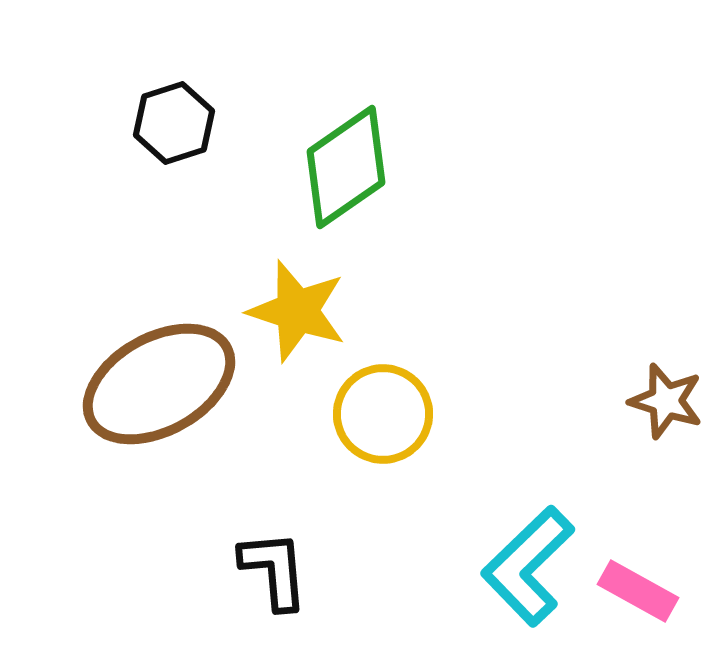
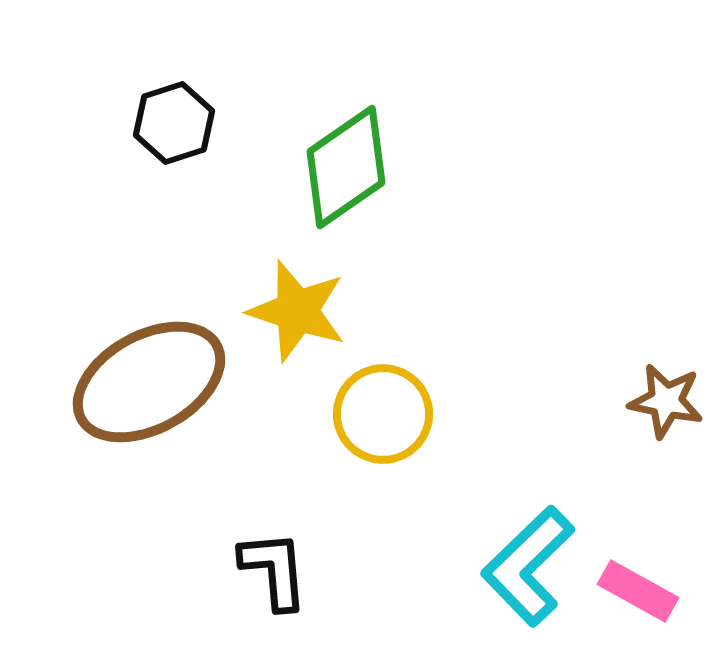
brown ellipse: moved 10 px left, 2 px up
brown star: rotated 6 degrees counterclockwise
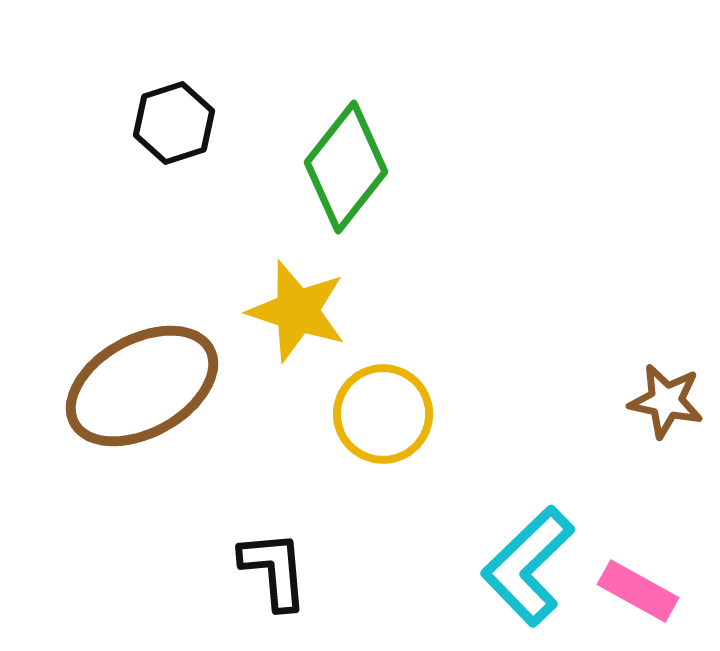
green diamond: rotated 17 degrees counterclockwise
brown ellipse: moved 7 px left, 4 px down
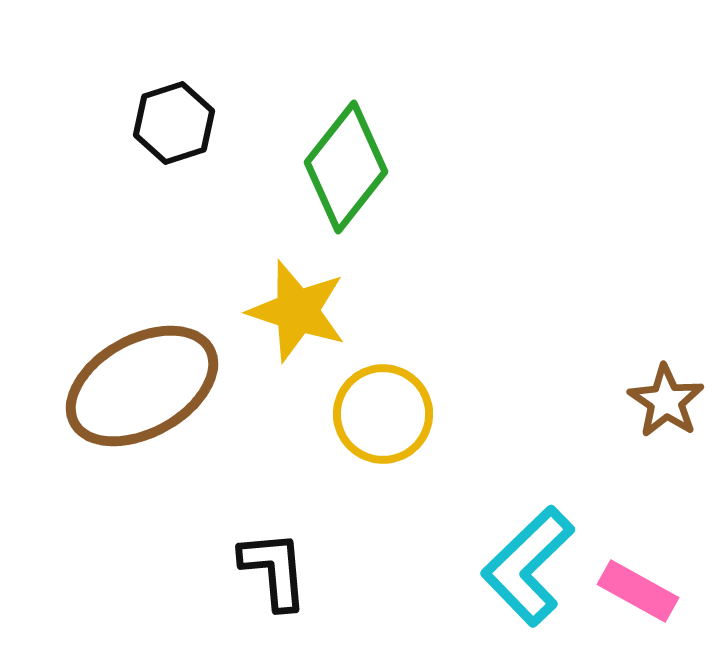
brown star: rotated 22 degrees clockwise
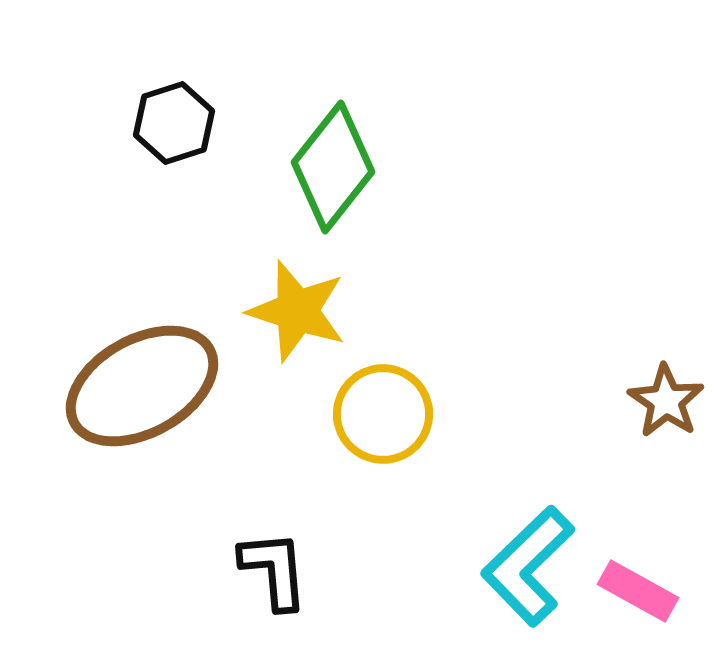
green diamond: moved 13 px left
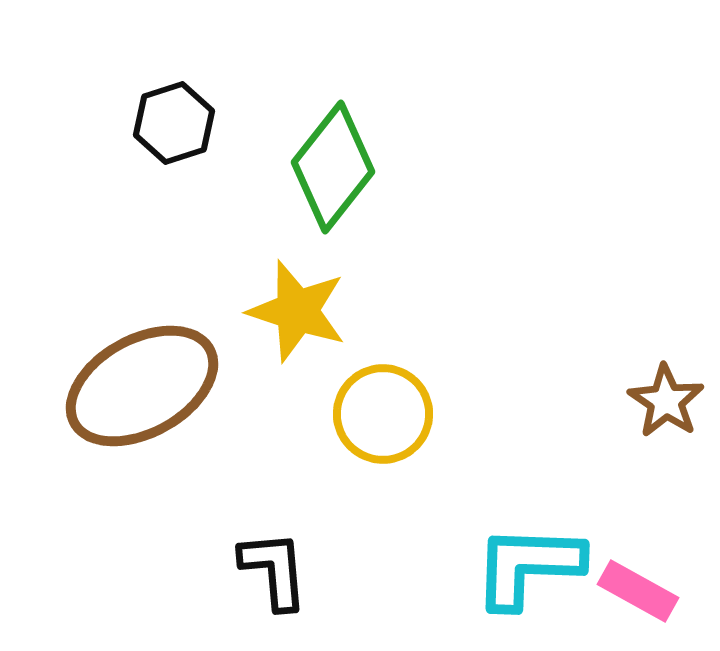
cyan L-shape: rotated 46 degrees clockwise
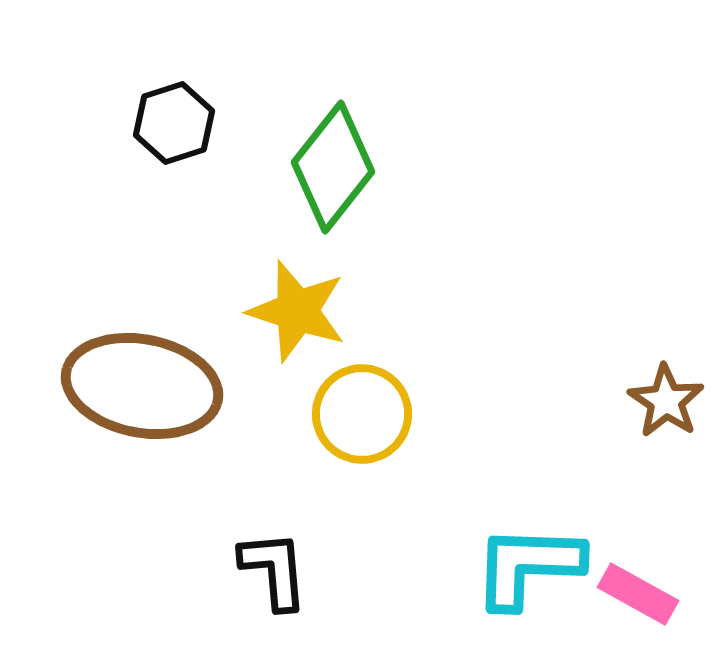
brown ellipse: rotated 40 degrees clockwise
yellow circle: moved 21 px left
pink rectangle: moved 3 px down
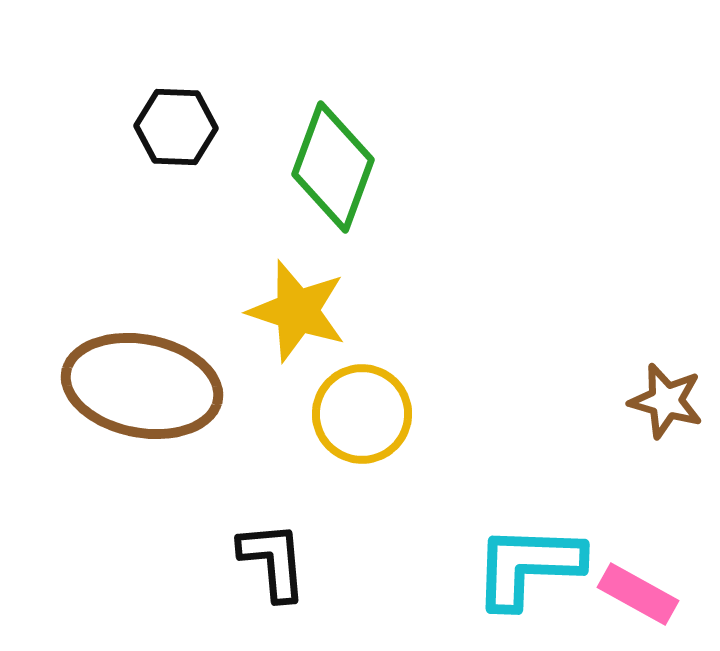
black hexagon: moved 2 px right, 4 px down; rotated 20 degrees clockwise
green diamond: rotated 18 degrees counterclockwise
brown star: rotated 18 degrees counterclockwise
black L-shape: moved 1 px left, 9 px up
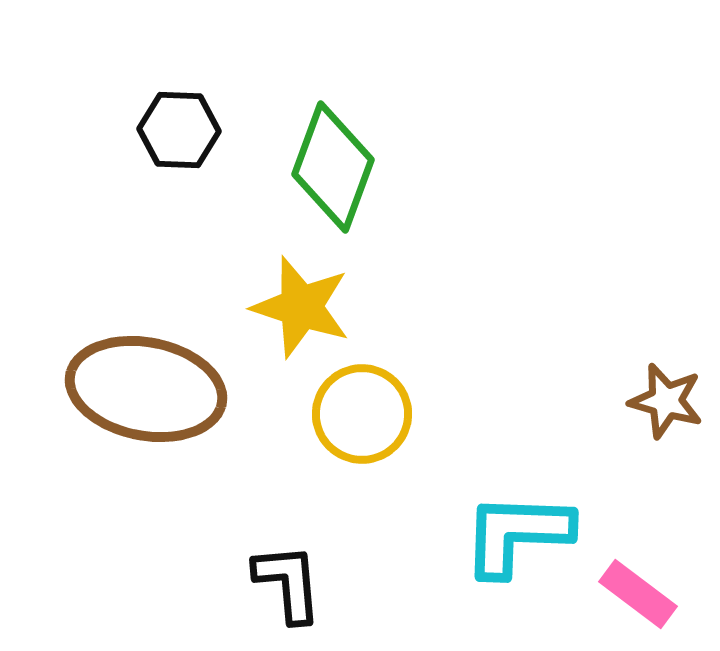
black hexagon: moved 3 px right, 3 px down
yellow star: moved 4 px right, 4 px up
brown ellipse: moved 4 px right, 3 px down
black L-shape: moved 15 px right, 22 px down
cyan L-shape: moved 11 px left, 32 px up
pink rectangle: rotated 8 degrees clockwise
